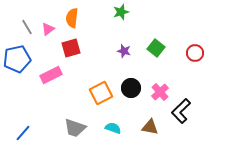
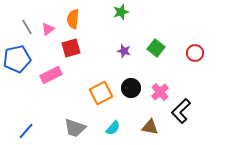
orange semicircle: moved 1 px right, 1 px down
cyan semicircle: rotated 112 degrees clockwise
blue line: moved 3 px right, 2 px up
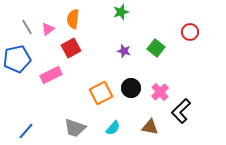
red square: rotated 12 degrees counterclockwise
red circle: moved 5 px left, 21 px up
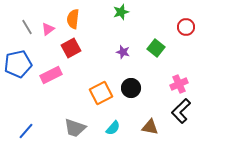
red circle: moved 4 px left, 5 px up
purple star: moved 1 px left, 1 px down
blue pentagon: moved 1 px right, 5 px down
pink cross: moved 19 px right, 8 px up; rotated 18 degrees clockwise
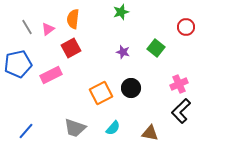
brown triangle: moved 6 px down
